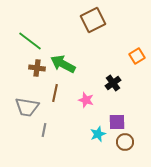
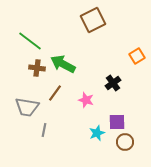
brown line: rotated 24 degrees clockwise
cyan star: moved 1 px left, 1 px up
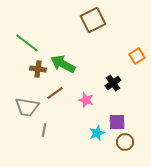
green line: moved 3 px left, 2 px down
brown cross: moved 1 px right, 1 px down
brown line: rotated 18 degrees clockwise
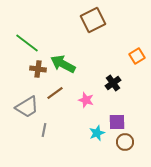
gray trapezoid: rotated 40 degrees counterclockwise
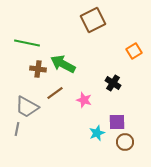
green line: rotated 25 degrees counterclockwise
orange square: moved 3 px left, 5 px up
black cross: rotated 21 degrees counterclockwise
pink star: moved 2 px left
gray trapezoid: rotated 60 degrees clockwise
gray line: moved 27 px left, 1 px up
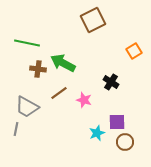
green arrow: moved 1 px up
black cross: moved 2 px left, 1 px up
brown line: moved 4 px right
gray line: moved 1 px left
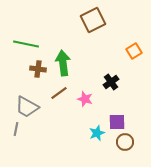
green line: moved 1 px left, 1 px down
green arrow: rotated 55 degrees clockwise
black cross: rotated 21 degrees clockwise
pink star: moved 1 px right, 1 px up
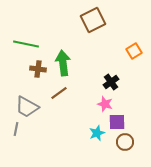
pink star: moved 20 px right, 5 px down
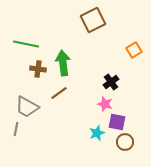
orange square: moved 1 px up
purple square: rotated 12 degrees clockwise
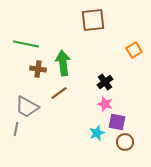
brown square: rotated 20 degrees clockwise
black cross: moved 6 px left
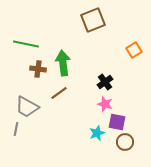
brown square: rotated 15 degrees counterclockwise
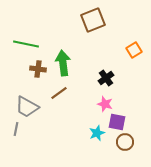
black cross: moved 1 px right, 4 px up
